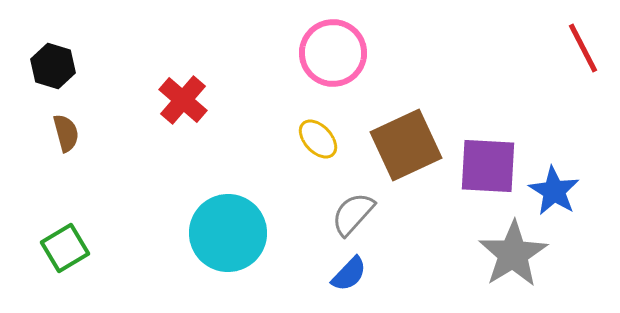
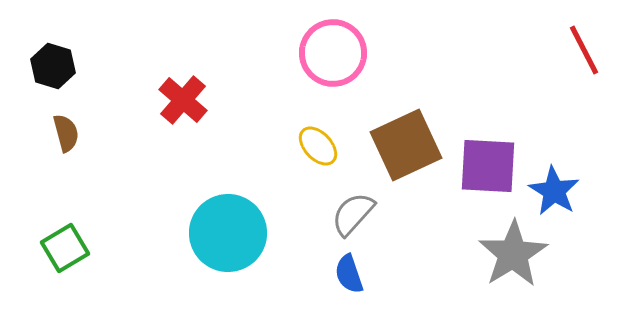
red line: moved 1 px right, 2 px down
yellow ellipse: moved 7 px down
blue semicircle: rotated 117 degrees clockwise
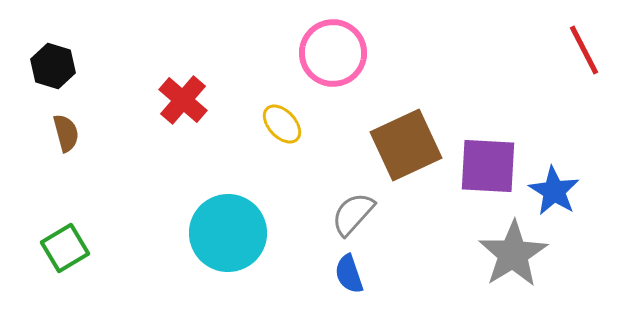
yellow ellipse: moved 36 px left, 22 px up
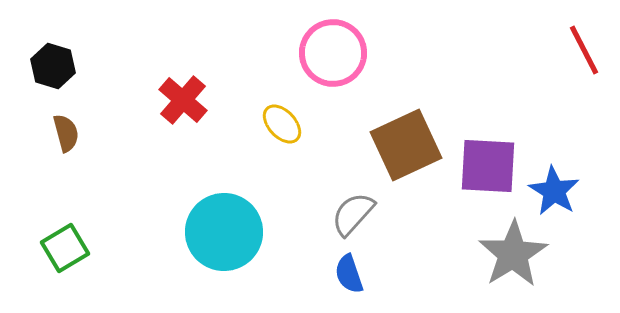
cyan circle: moved 4 px left, 1 px up
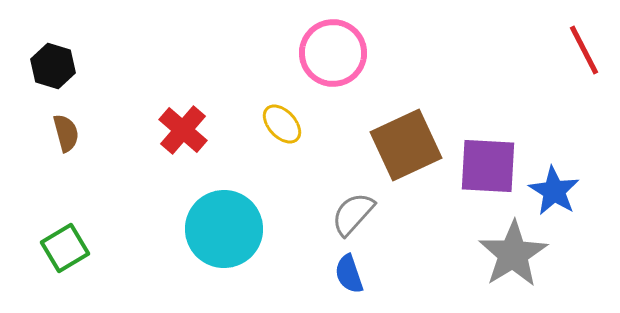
red cross: moved 30 px down
cyan circle: moved 3 px up
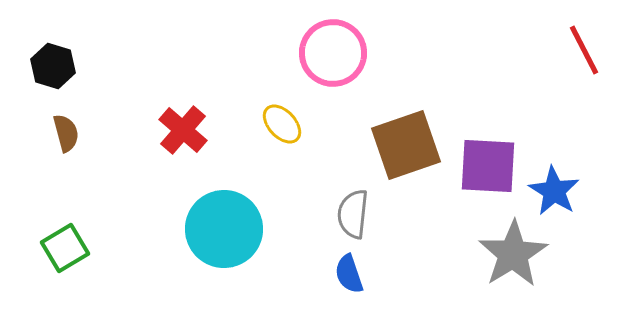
brown square: rotated 6 degrees clockwise
gray semicircle: rotated 36 degrees counterclockwise
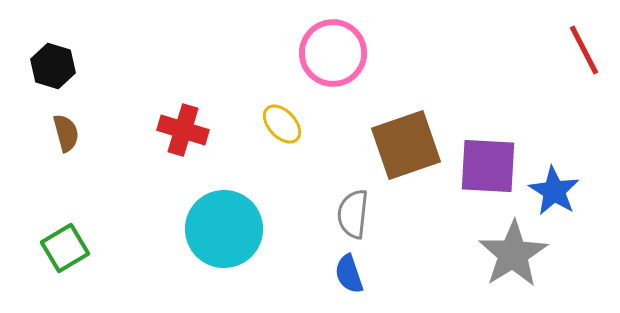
red cross: rotated 24 degrees counterclockwise
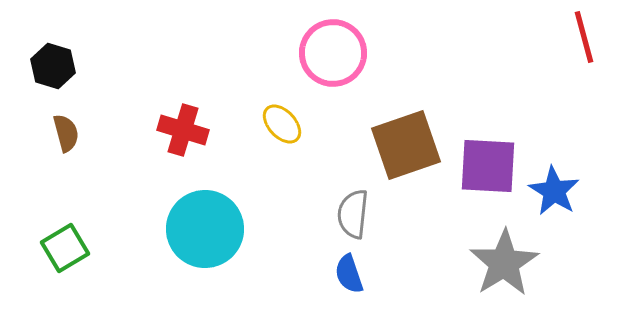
red line: moved 13 px up; rotated 12 degrees clockwise
cyan circle: moved 19 px left
gray star: moved 9 px left, 9 px down
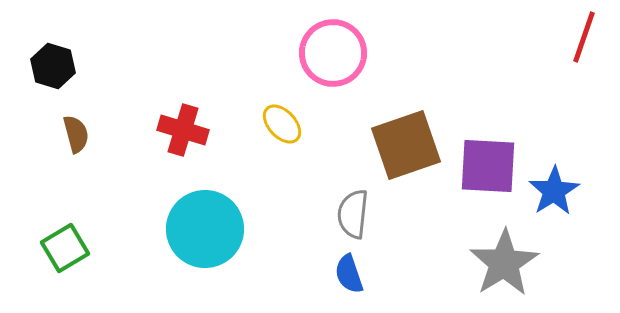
red line: rotated 34 degrees clockwise
brown semicircle: moved 10 px right, 1 px down
blue star: rotated 9 degrees clockwise
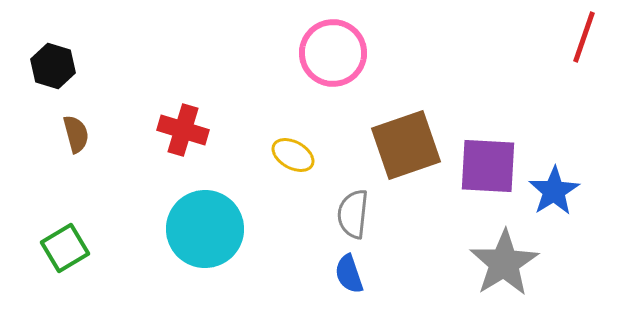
yellow ellipse: moved 11 px right, 31 px down; rotated 18 degrees counterclockwise
